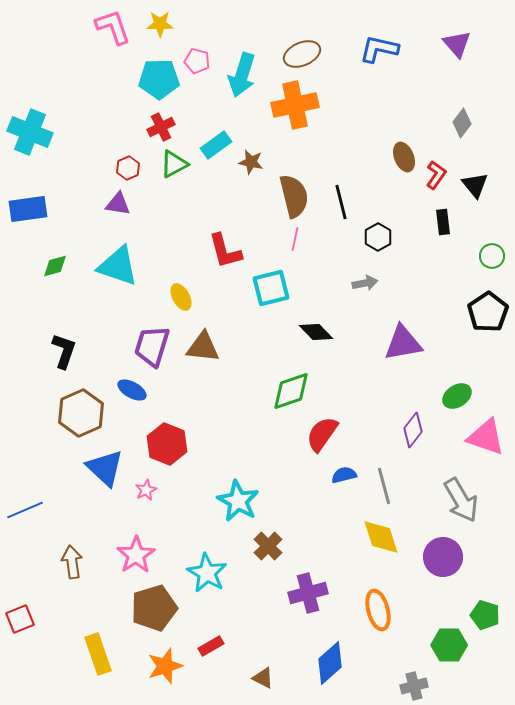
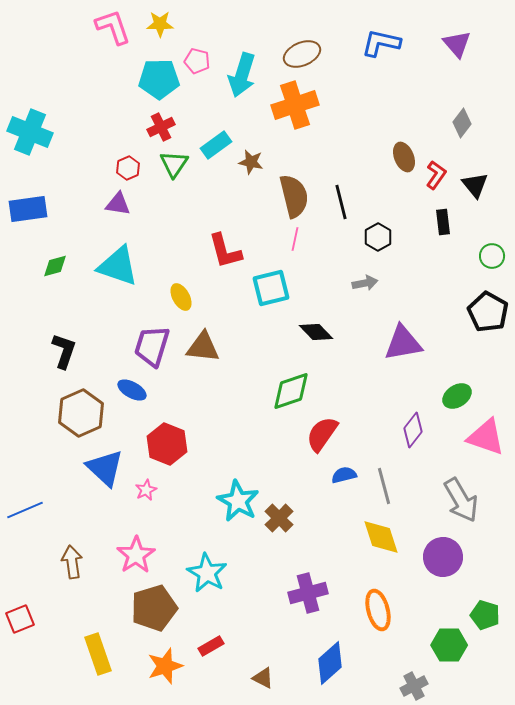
blue L-shape at (379, 49): moved 2 px right, 6 px up
orange cross at (295, 105): rotated 6 degrees counterclockwise
green triangle at (174, 164): rotated 28 degrees counterclockwise
black pentagon at (488, 312): rotated 9 degrees counterclockwise
brown cross at (268, 546): moved 11 px right, 28 px up
gray cross at (414, 686): rotated 12 degrees counterclockwise
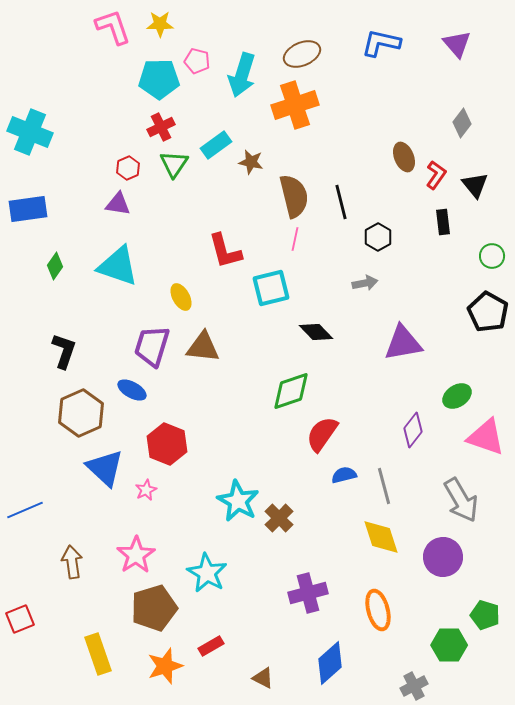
green diamond at (55, 266): rotated 40 degrees counterclockwise
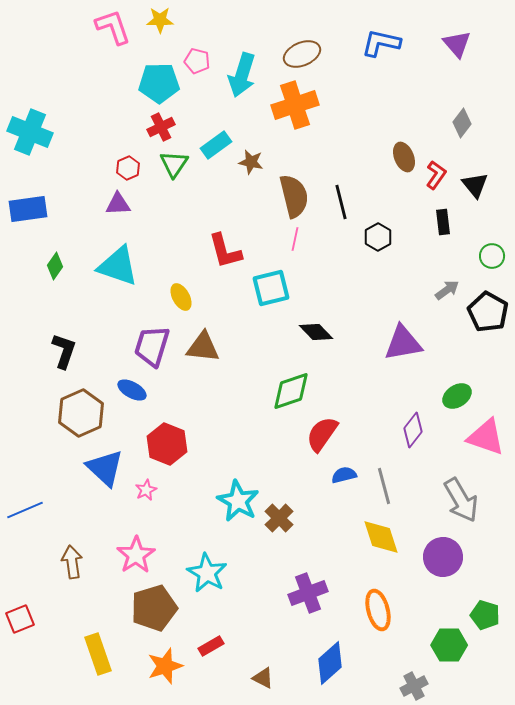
yellow star at (160, 24): moved 4 px up
cyan pentagon at (159, 79): moved 4 px down
purple triangle at (118, 204): rotated 12 degrees counterclockwise
gray arrow at (365, 283): moved 82 px right, 7 px down; rotated 25 degrees counterclockwise
purple cross at (308, 593): rotated 6 degrees counterclockwise
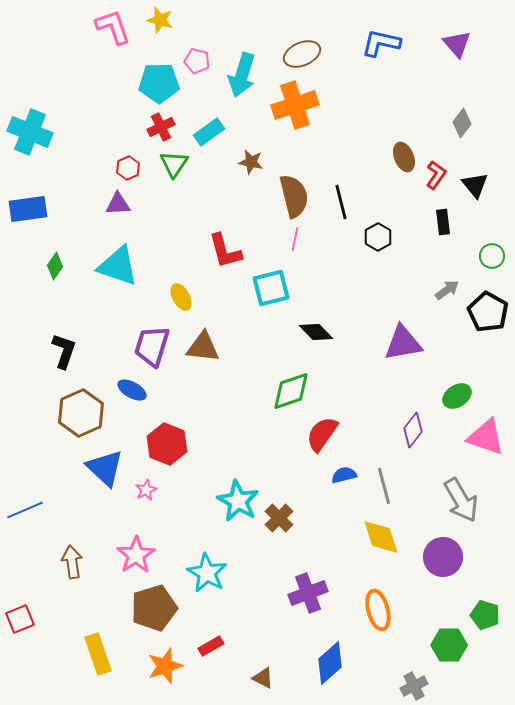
yellow star at (160, 20): rotated 16 degrees clockwise
cyan rectangle at (216, 145): moved 7 px left, 13 px up
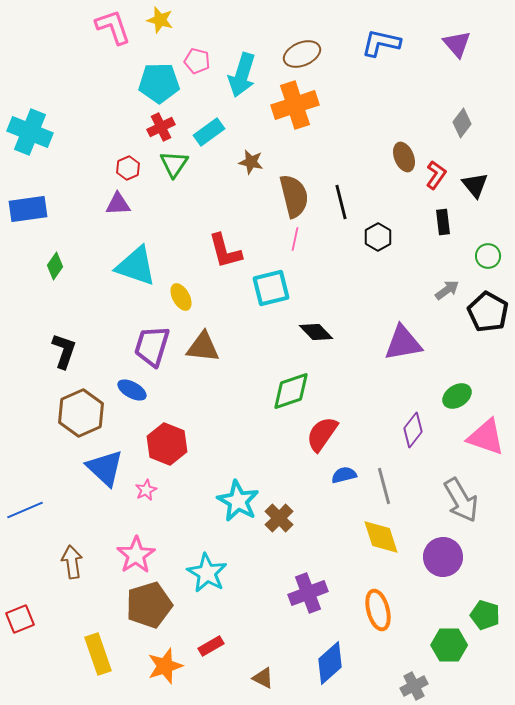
green circle at (492, 256): moved 4 px left
cyan triangle at (118, 266): moved 18 px right
brown pentagon at (154, 608): moved 5 px left, 3 px up
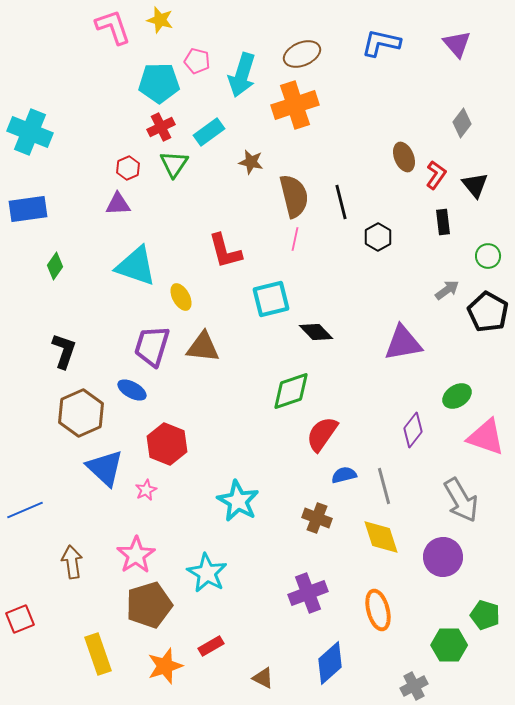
cyan square at (271, 288): moved 11 px down
brown cross at (279, 518): moved 38 px right; rotated 24 degrees counterclockwise
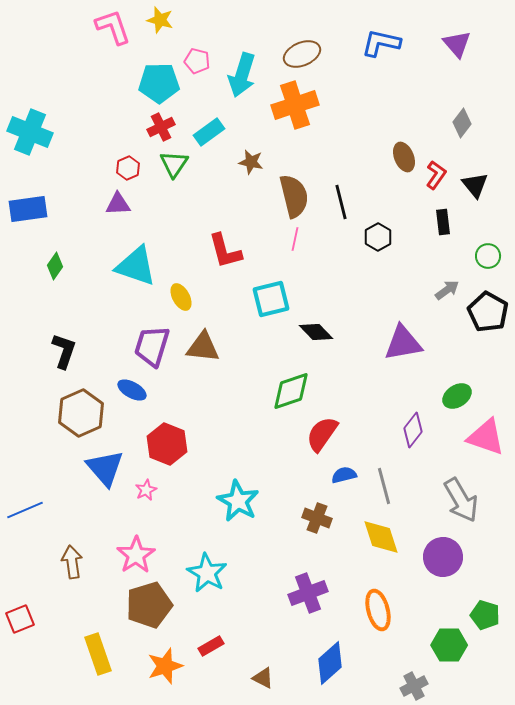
blue triangle at (105, 468): rotated 6 degrees clockwise
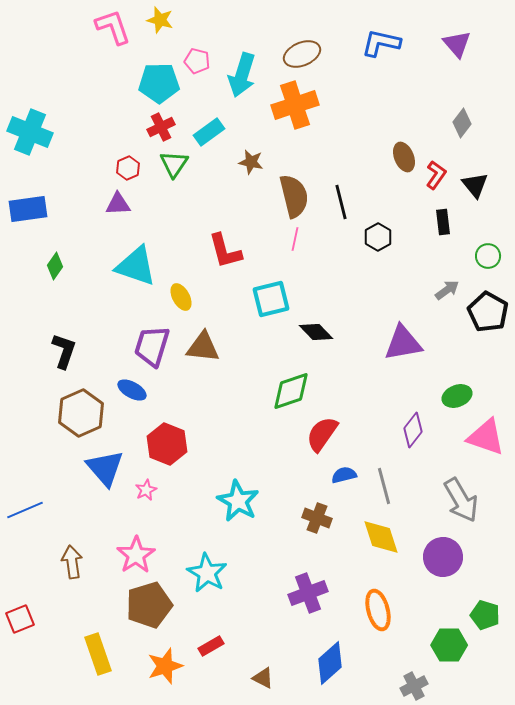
green ellipse at (457, 396): rotated 12 degrees clockwise
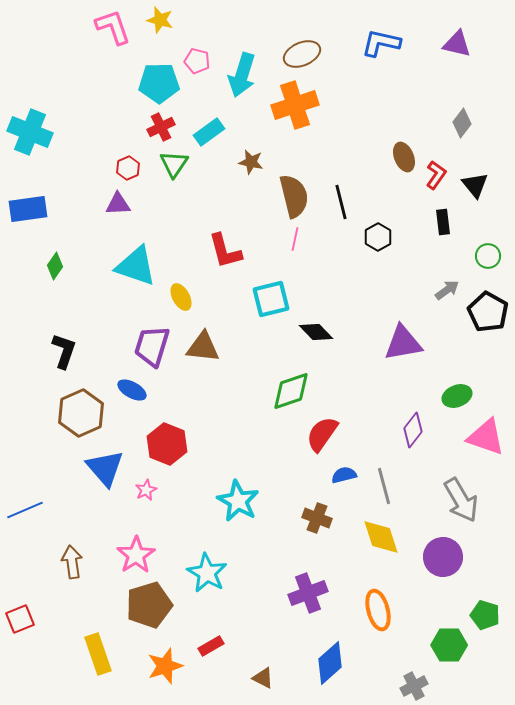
purple triangle at (457, 44): rotated 36 degrees counterclockwise
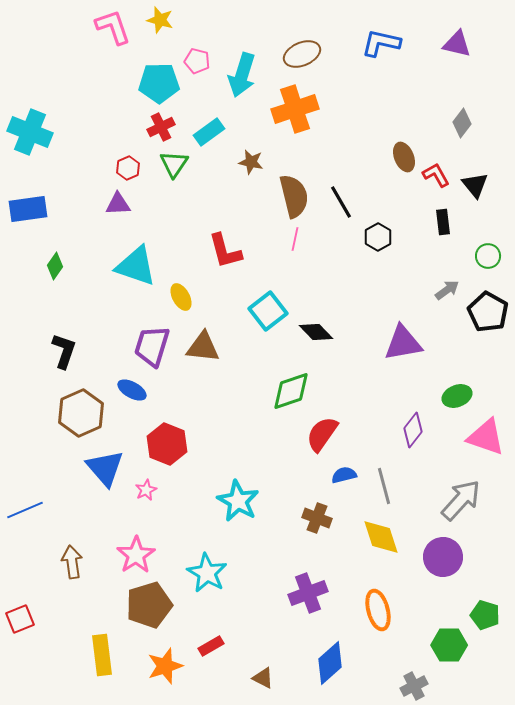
orange cross at (295, 105): moved 4 px down
red L-shape at (436, 175): rotated 64 degrees counterclockwise
black line at (341, 202): rotated 16 degrees counterclockwise
cyan square at (271, 299): moved 3 px left, 12 px down; rotated 24 degrees counterclockwise
gray arrow at (461, 500): rotated 108 degrees counterclockwise
yellow rectangle at (98, 654): moved 4 px right, 1 px down; rotated 12 degrees clockwise
